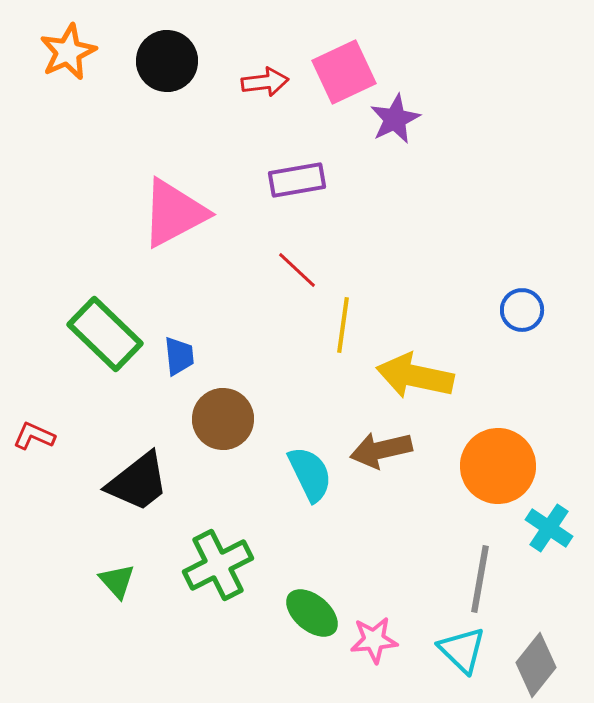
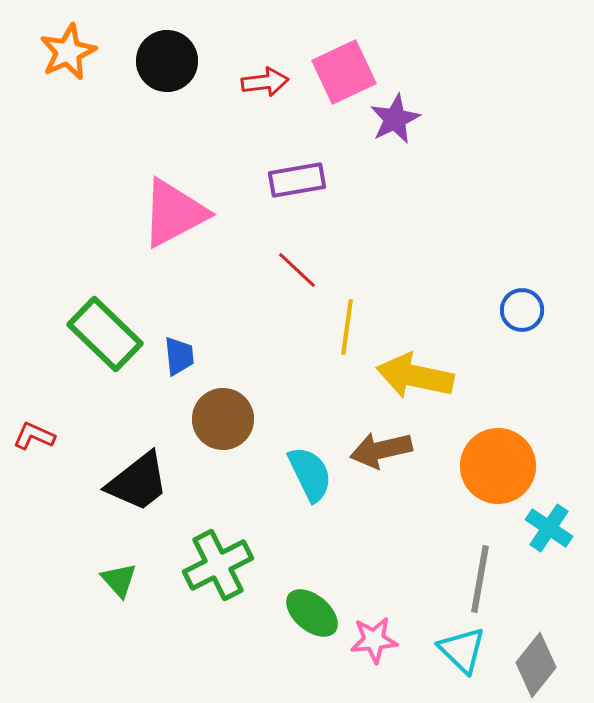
yellow line: moved 4 px right, 2 px down
green triangle: moved 2 px right, 1 px up
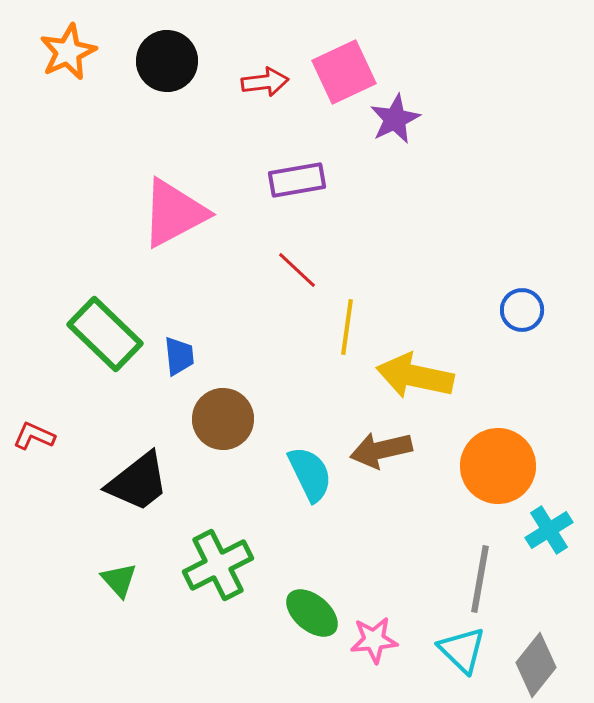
cyan cross: moved 2 px down; rotated 24 degrees clockwise
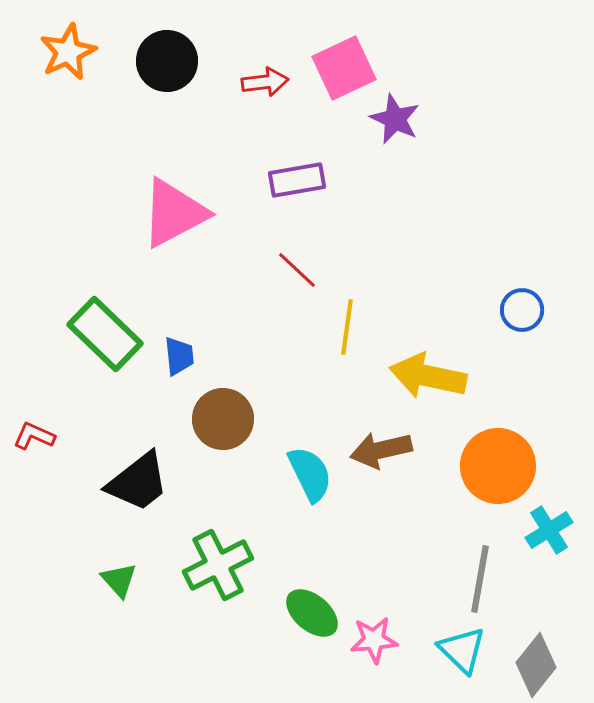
pink square: moved 4 px up
purple star: rotated 21 degrees counterclockwise
yellow arrow: moved 13 px right
